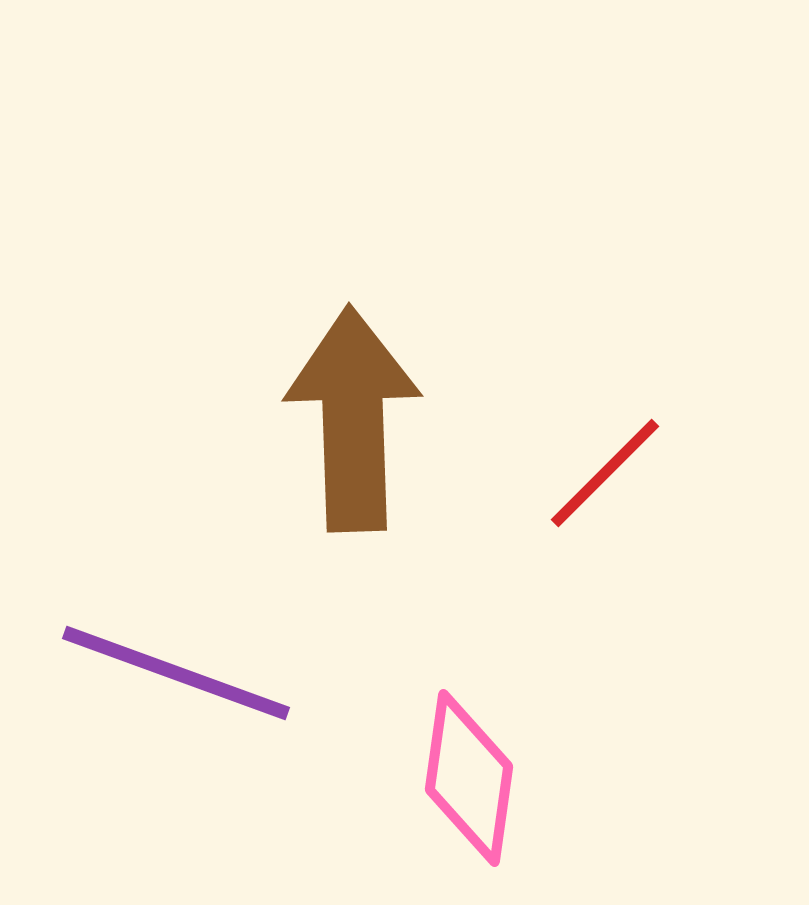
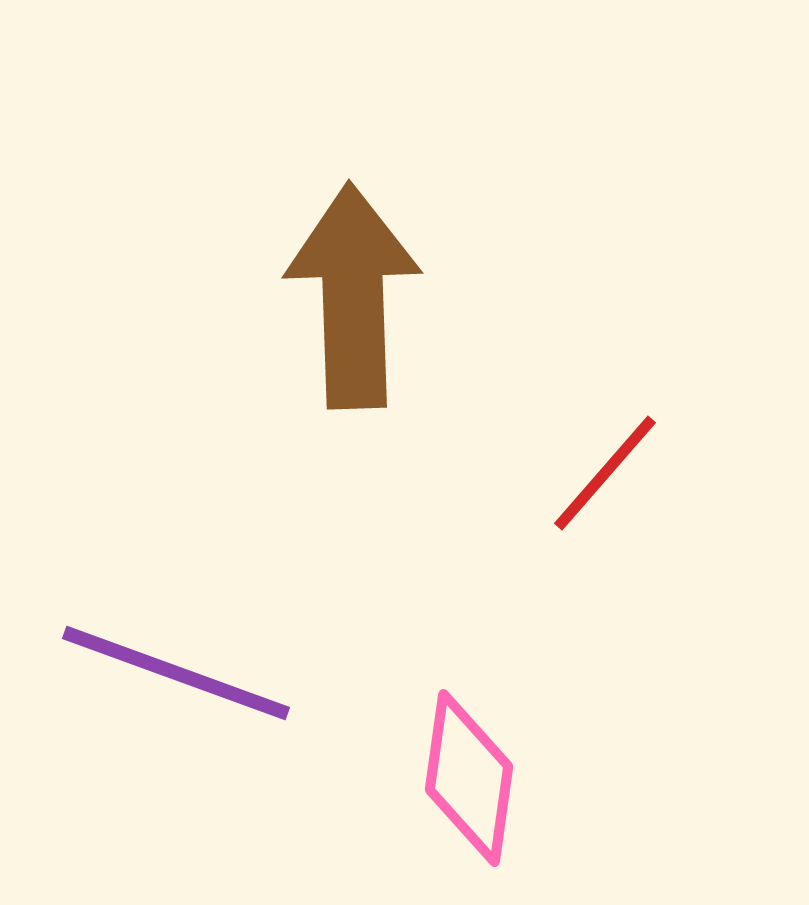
brown arrow: moved 123 px up
red line: rotated 4 degrees counterclockwise
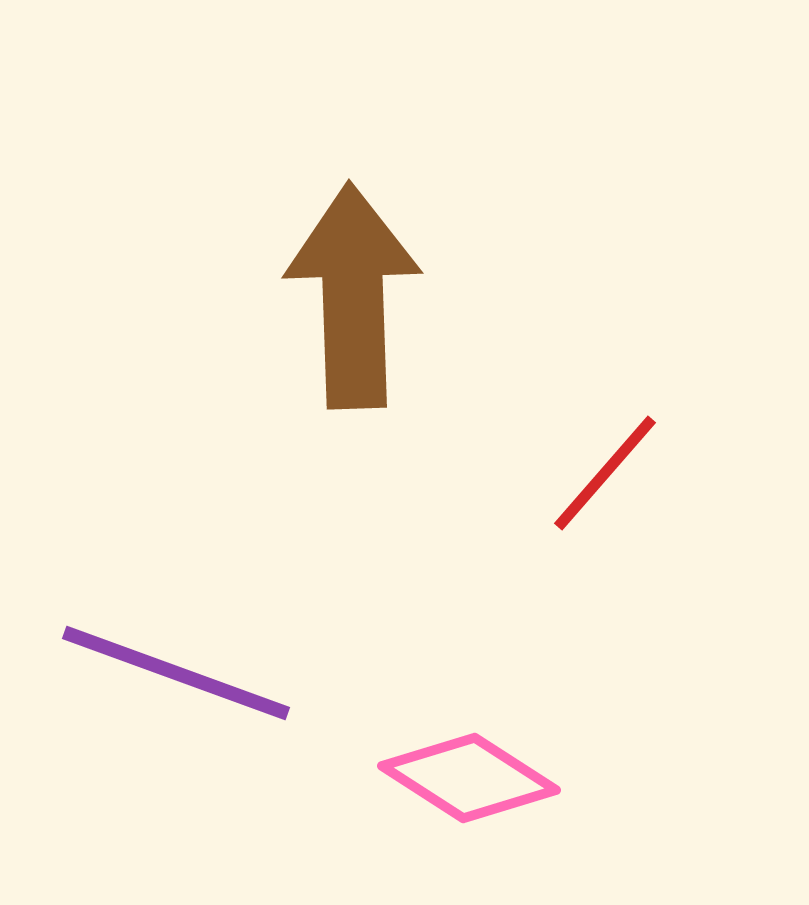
pink diamond: rotated 65 degrees counterclockwise
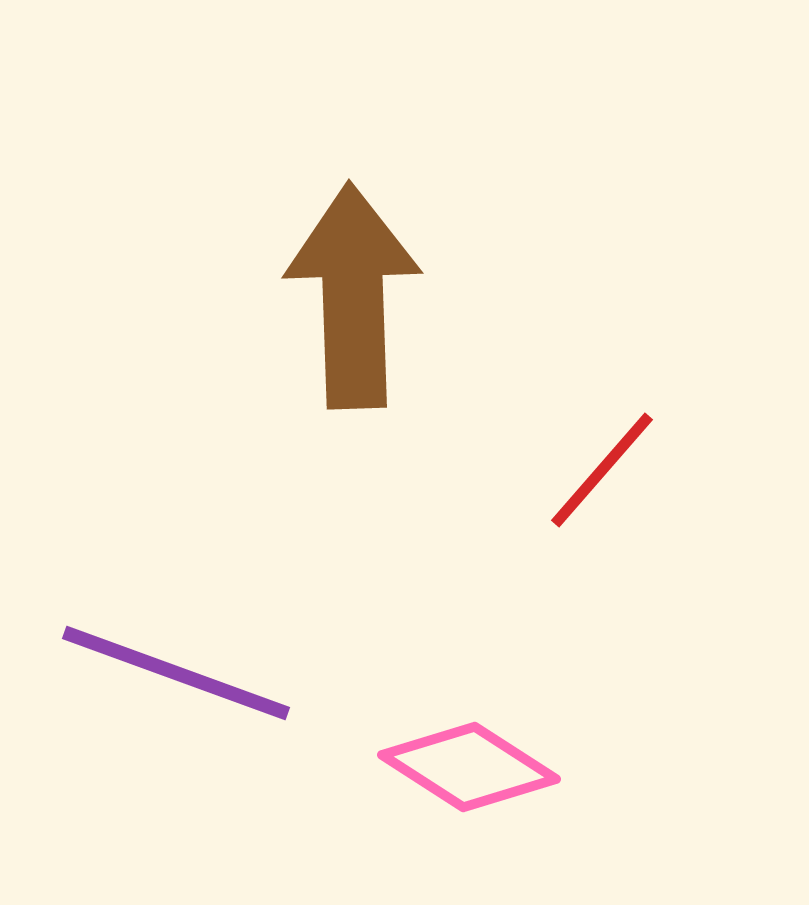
red line: moved 3 px left, 3 px up
pink diamond: moved 11 px up
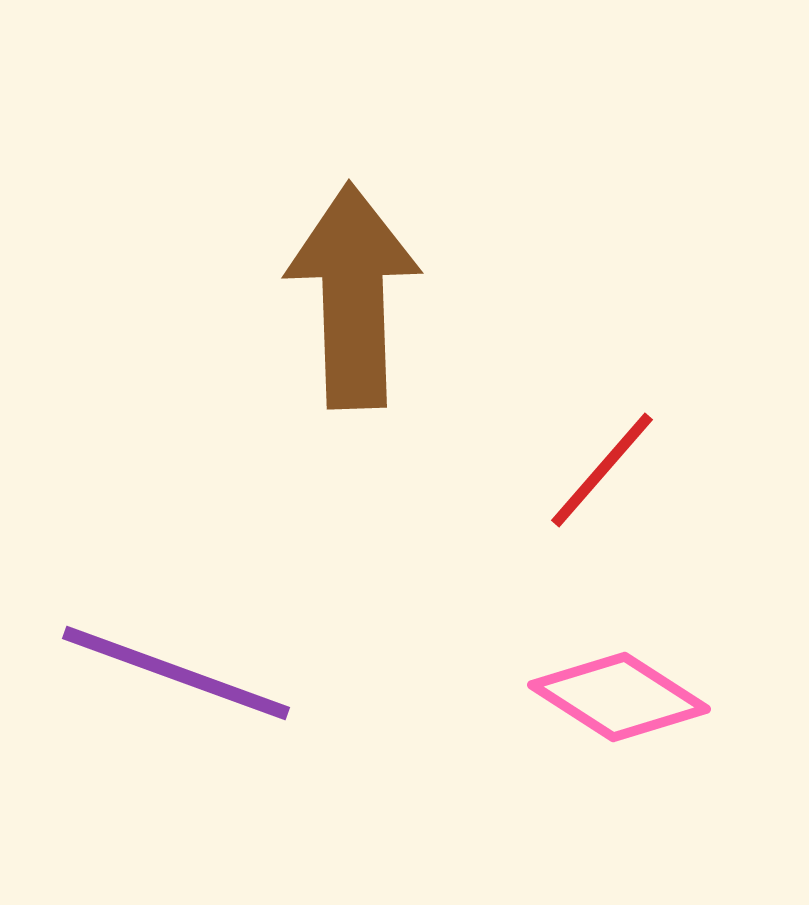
pink diamond: moved 150 px right, 70 px up
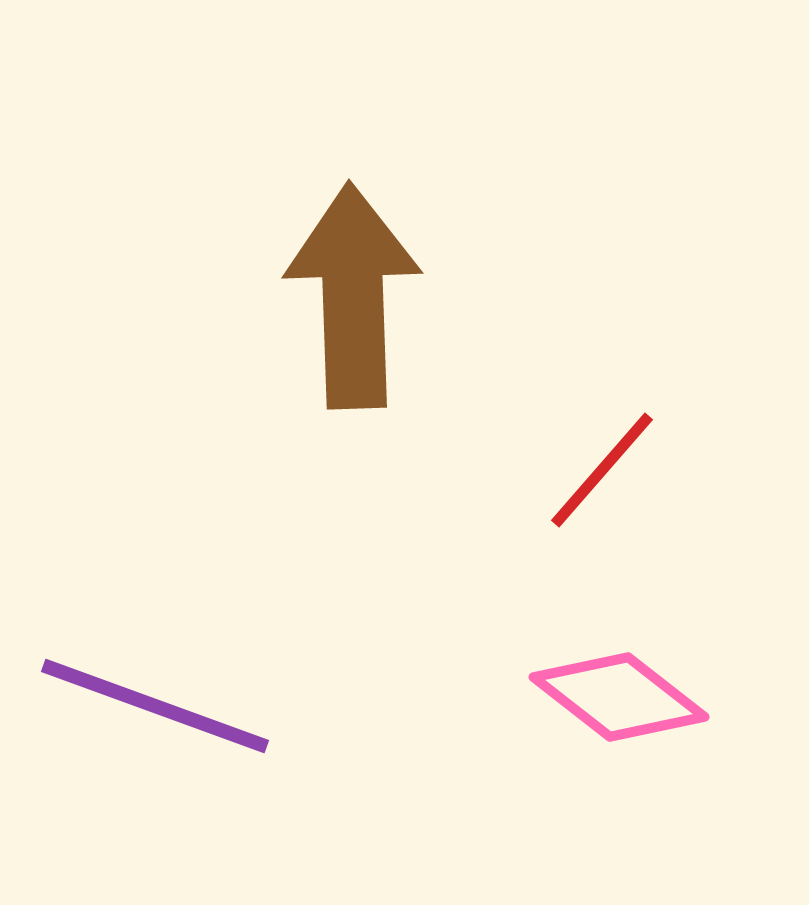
purple line: moved 21 px left, 33 px down
pink diamond: rotated 5 degrees clockwise
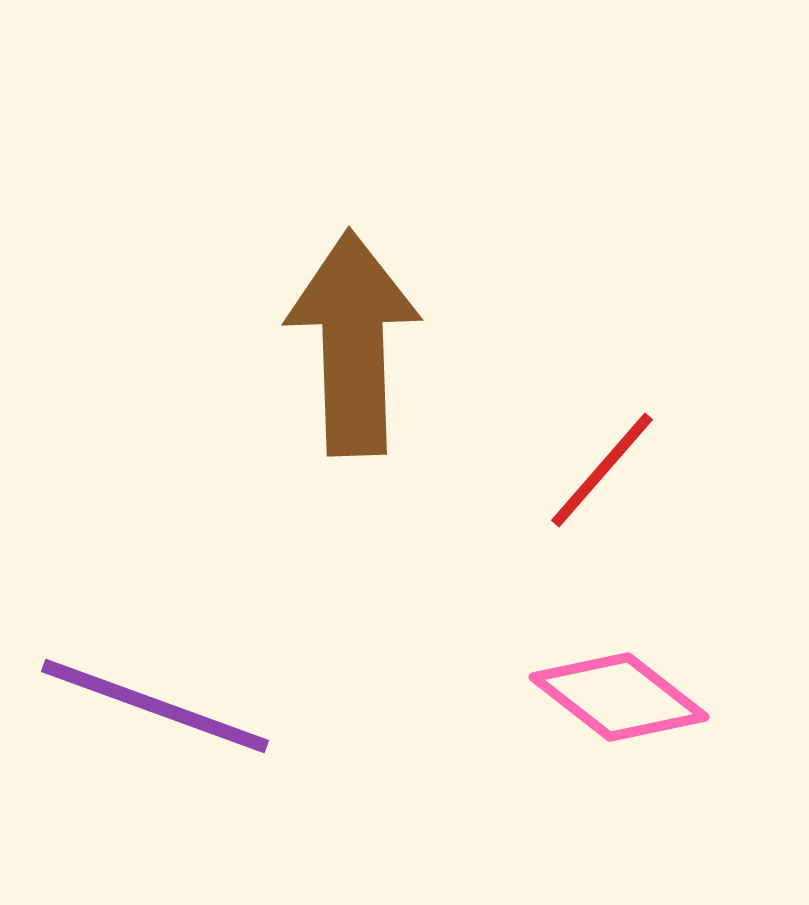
brown arrow: moved 47 px down
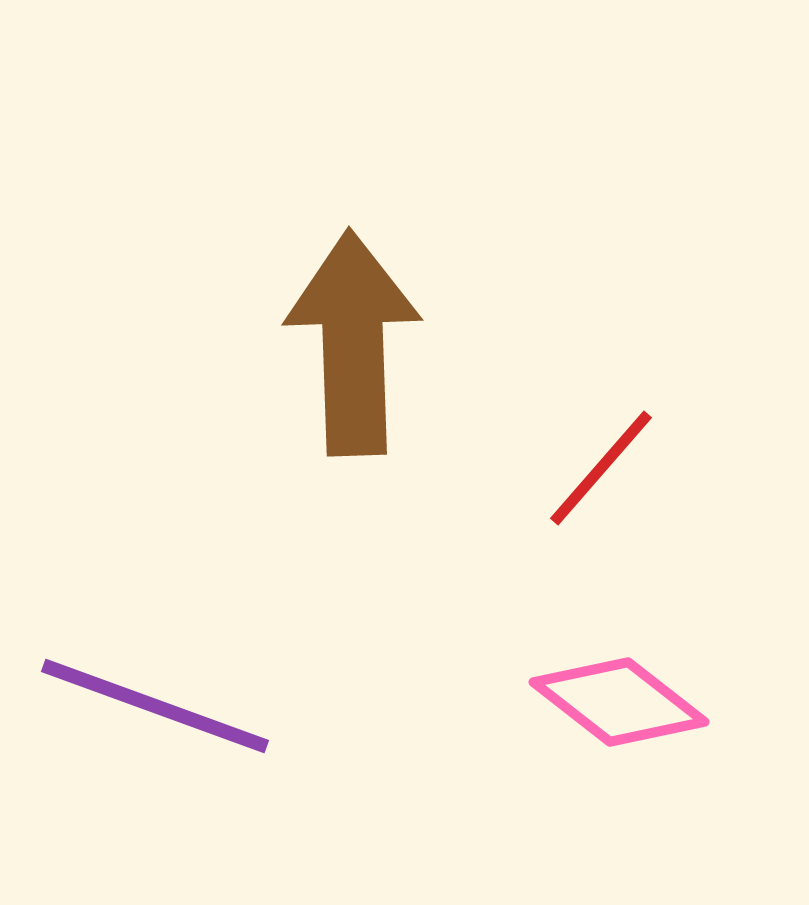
red line: moved 1 px left, 2 px up
pink diamond: moved 5 px down
